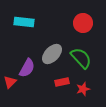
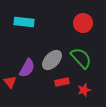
gray ellipse: moved 6 px down
red triangle: rotated 24 degrees counterclockwise
red star: moved 1 px right, 1 px down
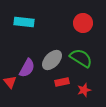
green semicircle: rotated 15 degrees counterclockwise
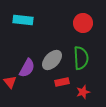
cyan rectangle: moved 1 px left, 2 px up
green semicircle: rotated 55 degrees clockwise
red star: moved 1 px left, 2 px down
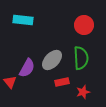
red circle: moved 1 px right, 2 px down
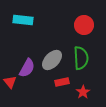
red star: rotated 16 degrees counterclockwise
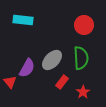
red rectangle: rotated 40 degrees counterclockwise
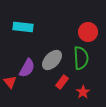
cyan rectangle: moved 7 px down
red circle: moved 4 px right, 7 px down
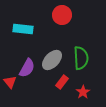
cyan rectangle: moved 2 px down
red circle: moved 26 px left, 17 px up
